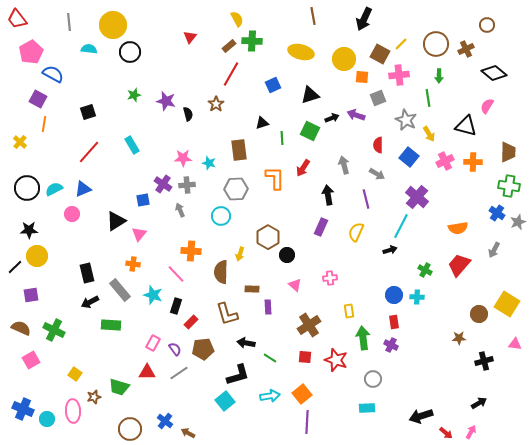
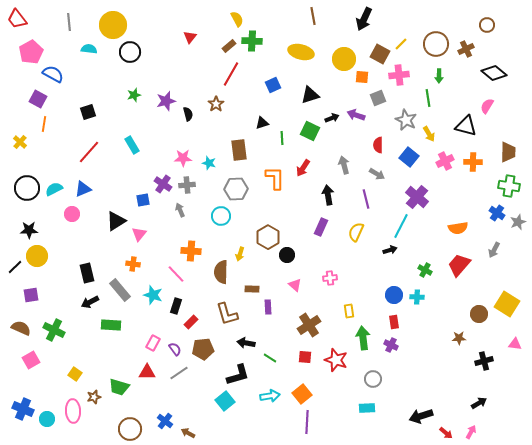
purple star at (166, 101): rotated 30 degrees counterclockwise
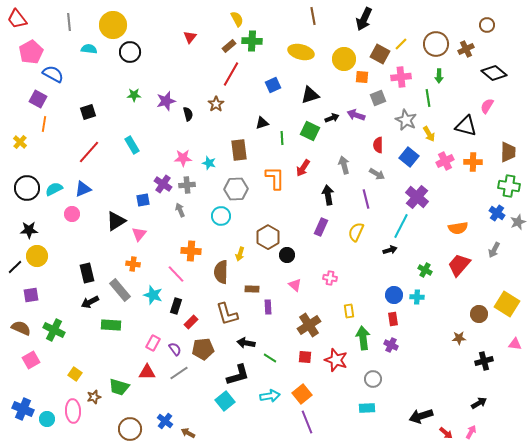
pink cross at (399, 75): moved 2 px right, 2 px down
green star at (134, 95): rotated 16 degrees clockwise
pink cross at (330, 278): rotated 16 degrees clockwise
red rectangle at (394, 322): moved 1 px left, 3 px up
purple line at (307, 422): rotated 25 degrees counterclockwise
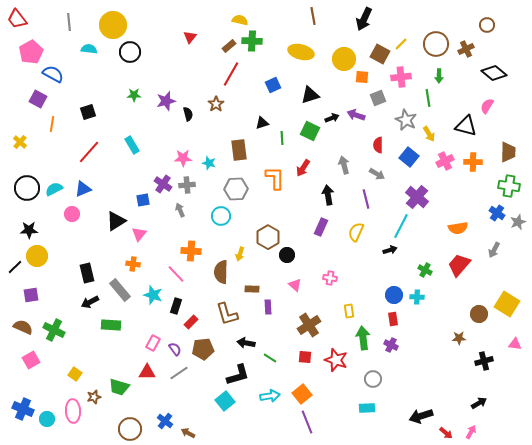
yellow semicircle at (237, 19): moved 3 px right, 1 px down; rotated 49 degrees counterclockwise
orange line at (44, 124): moved 8 px right
brown semicircle at (21, 328): moved 2 px right, 1 px up
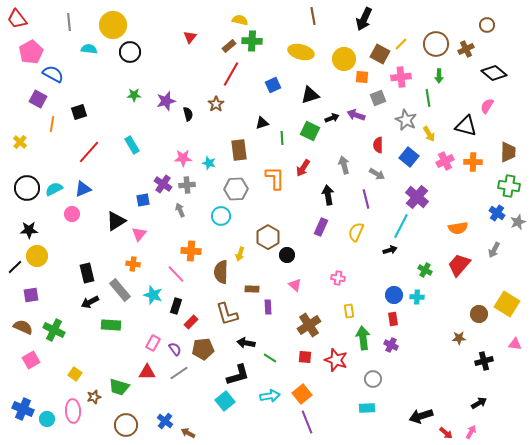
black square at (88, 112): moved 9 px left
pink cross at (330, 278): moved 8 px right
brown circle at (130, 429): moved 4 px left, 4 px up
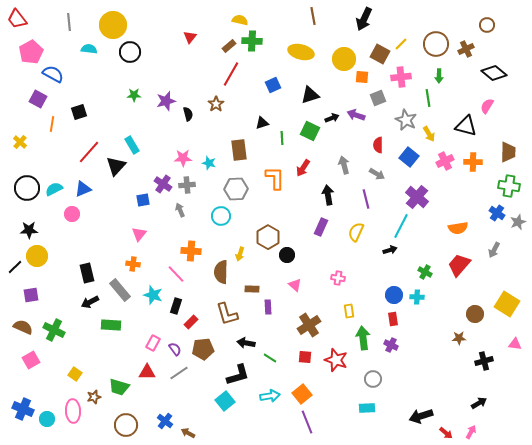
black triangle at (116, 221): moved 55 px up; rotated 15 degrees counterclockwise
green cross at (425, 270): moved 2 px down
brown circle at (479, 314): moved 4 px left
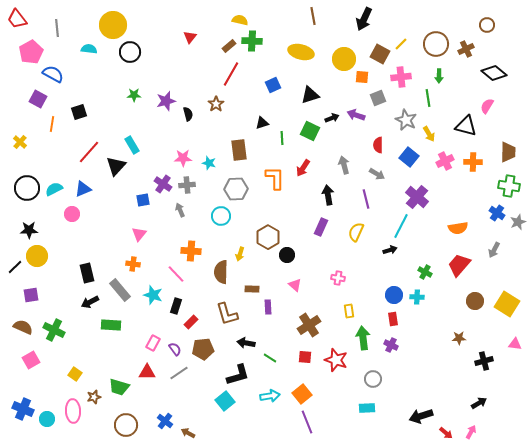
gray line at (69, 22): moved 12 px left, 6 px down
brown circle at (475, 314): moved 13 px up
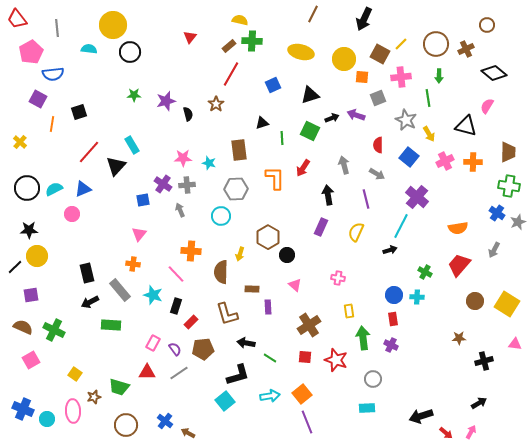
brown line at (313, 16): moved 2 px up; rotated 36 degrees clockwise
blue semicircle at (53, 74): rotated 145 degrees clockwise
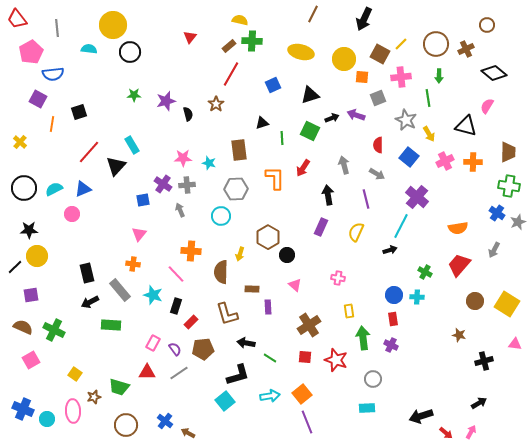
black circle at (27, 188): moved 3 px left
brown star at (459, 338): moved 3 px up; rotated 16 degrees clockwise
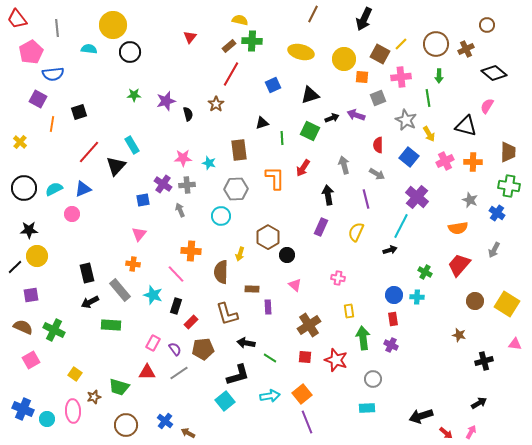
gray star at (518, 222): moved 48 px left, 22 px up; rotated 28 degrees counterclockwise
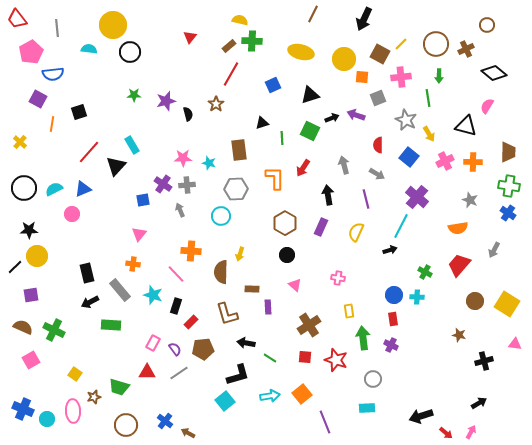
blue cross at (497, 213): moved 11 px right
brown hexagon at (268, 237): moved 17 px right, 14 px up
purple line at (307, 422): moved 18 px right
